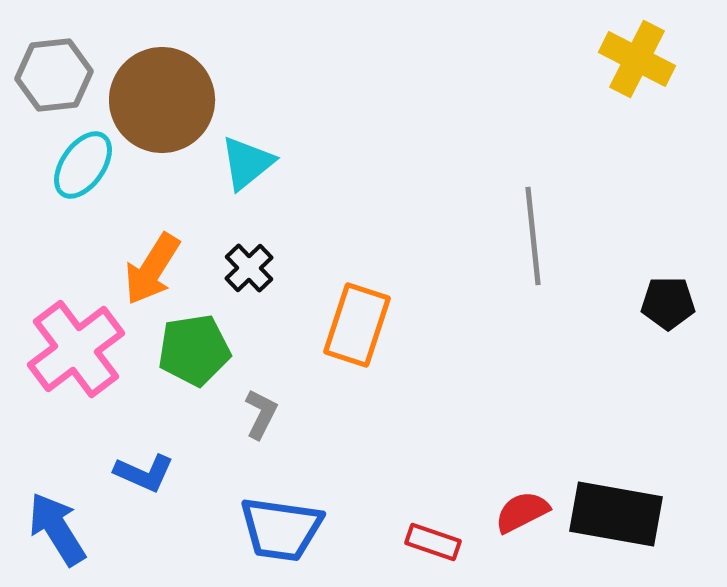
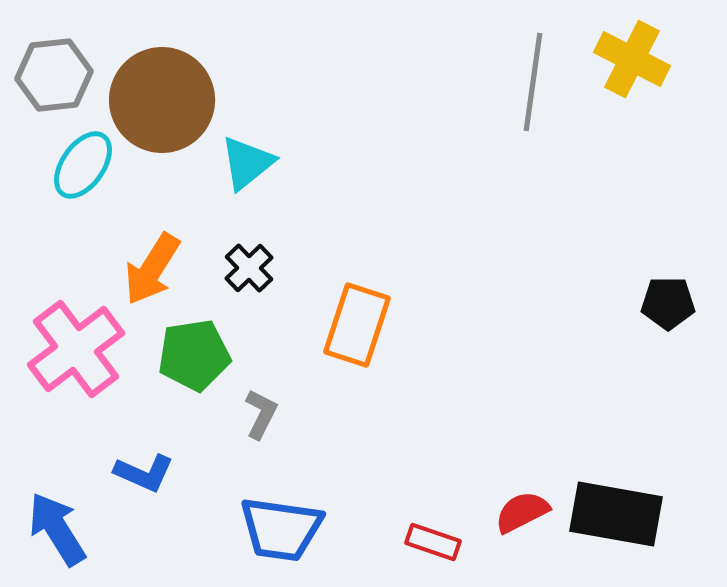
yellow cross: moved 5 px left
gray line: moved 154 px up; rotated 14 degrees clockwise
green pentagon: moved 5 px down
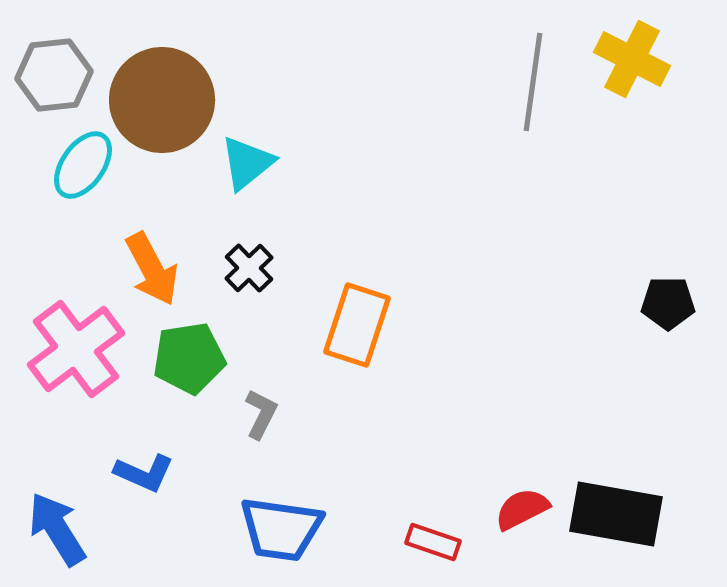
orange arrow: rotated 60 degrees counterclockwise
green pentagon: moved 5 px left, 3 px down
red semicircle: moved 3 px up
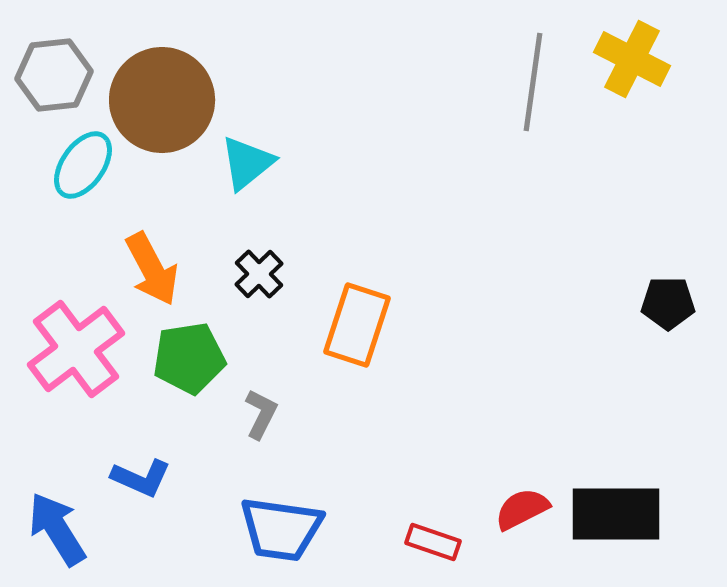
black cross: moved 10 px right, 6 px down
blue L-shape: moved 3 px left, 5 px down
black rectangle: rotated 10 degrees counterclockwise
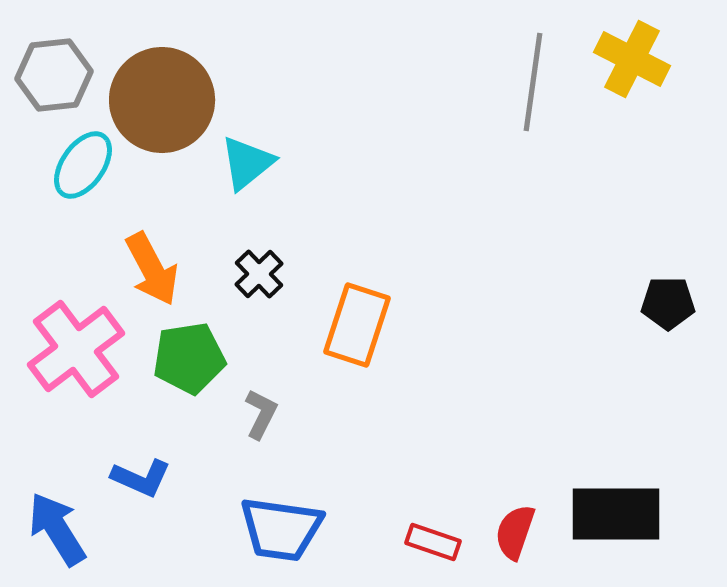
red semicircle: moved 7 px left, 23 px down; rotated 44 degrees counterclockwise
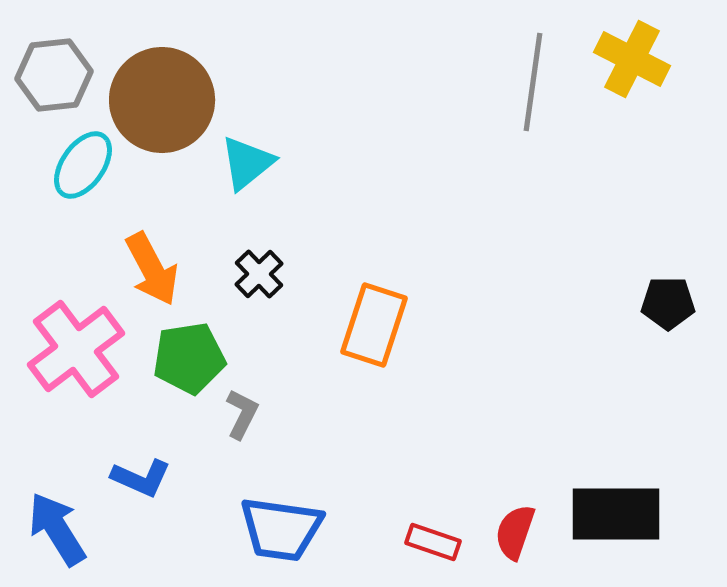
orange rectangle: moved 17 px right
gray L-shape: moved 19 px left
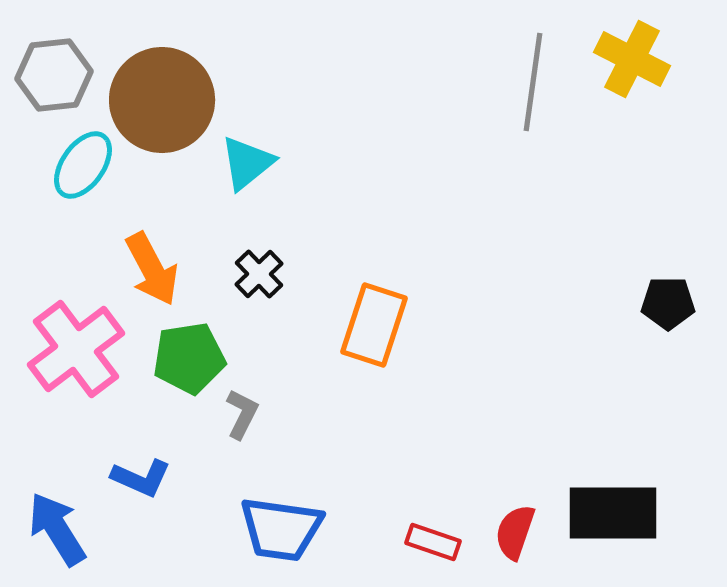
black rectangle: moved 3 px left, 1 px up
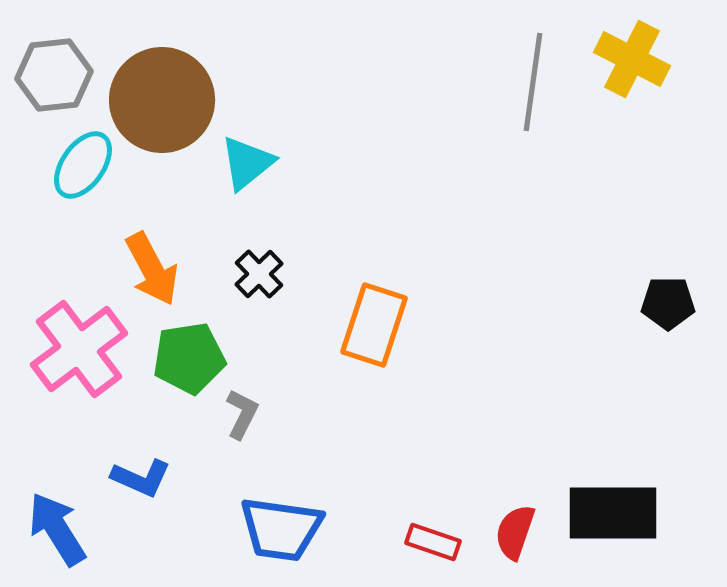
pink cross: moved 3 px right
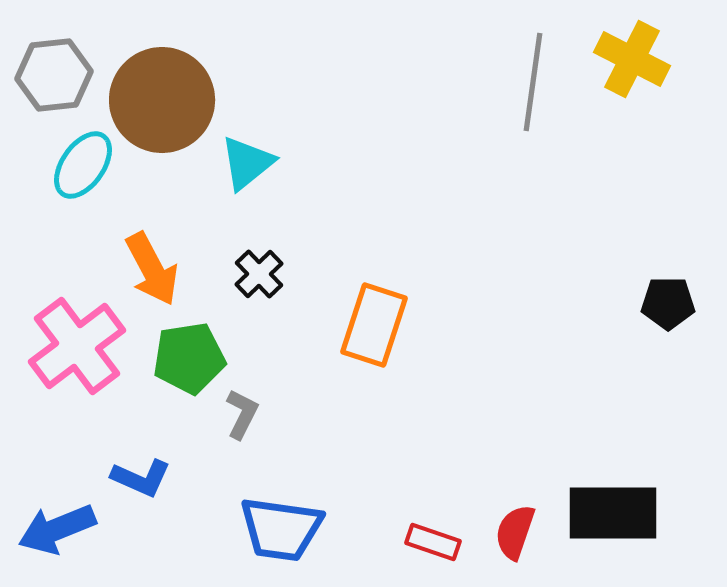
pink cross: moved 2 px left, 3 px up
blue arrow: rotated 80 degrees counterclockwise
